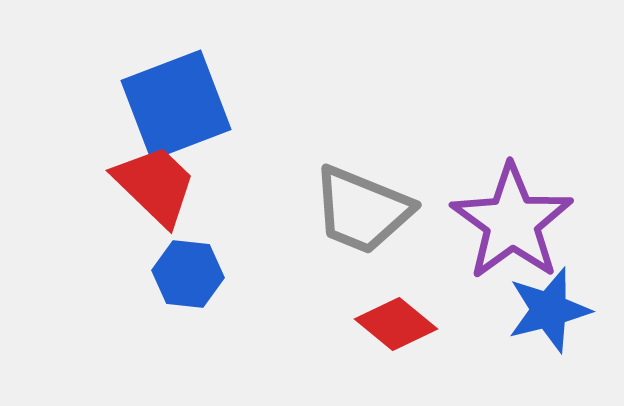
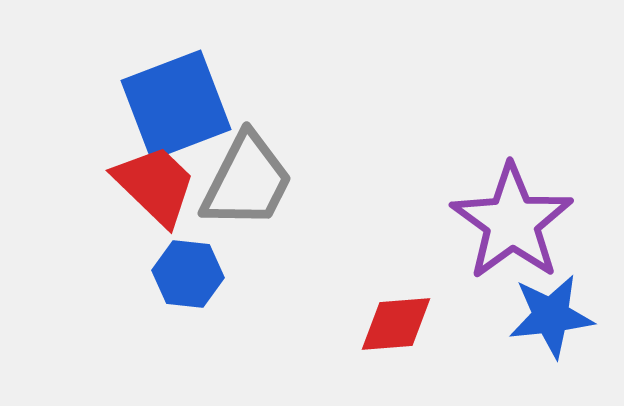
gray trapezoid: moved 115 px left, 29 px up; rotated 85 degrees counterclockwise
blue star: moved 2 px right, 6 px down; rotated 8 degrees clockwise
red diamond: rotated 44 degrees counterclockwise
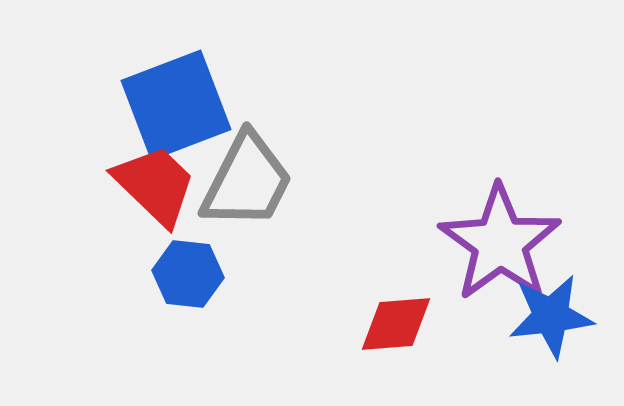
purple star: moved 12 px left, 21 px down
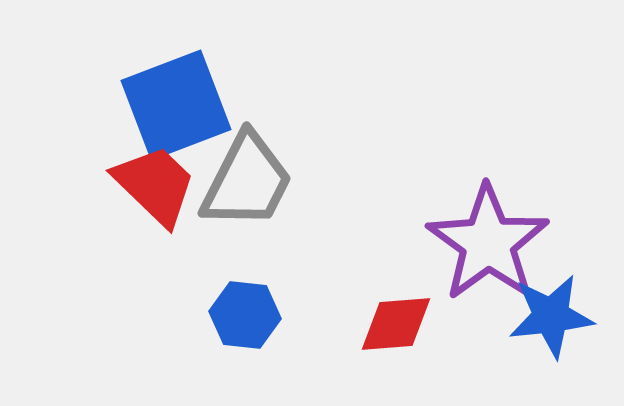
purple star: moved 12 px left
blue hexagon: moved 57 px right, 41 px down
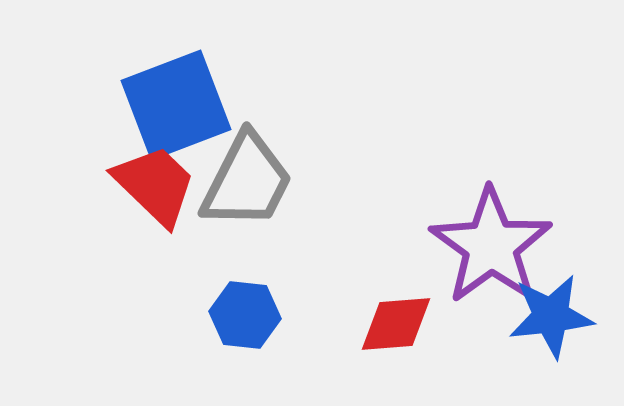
purple star: moved 3 px right, 3 px down
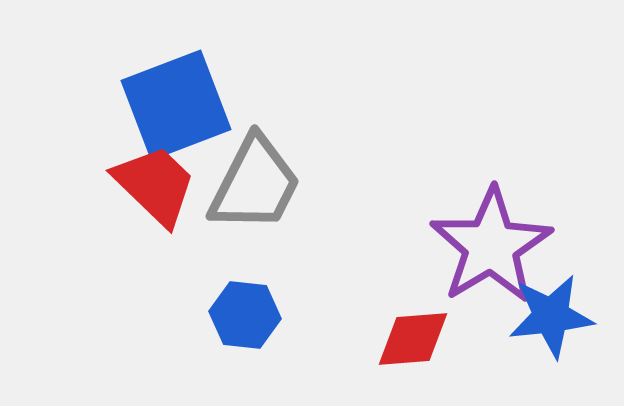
gray trapezoid: moved 8 px right, 3 px down
purple star: rotated 5 degrees clockwise
red diamond: moved 17 px right, 15 px down
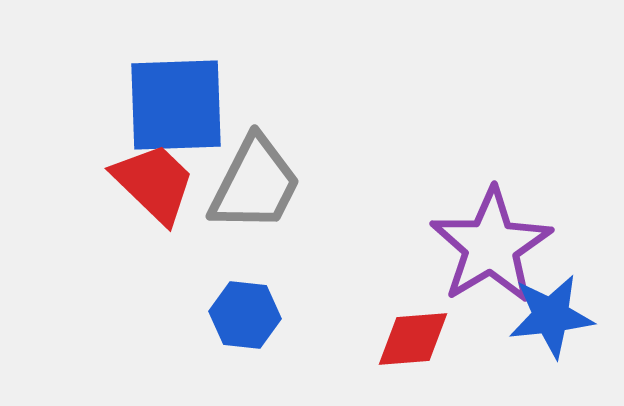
blue square: rotated 19 degrees clockwise
red trapezoid: moved 1 px left, 2 px up
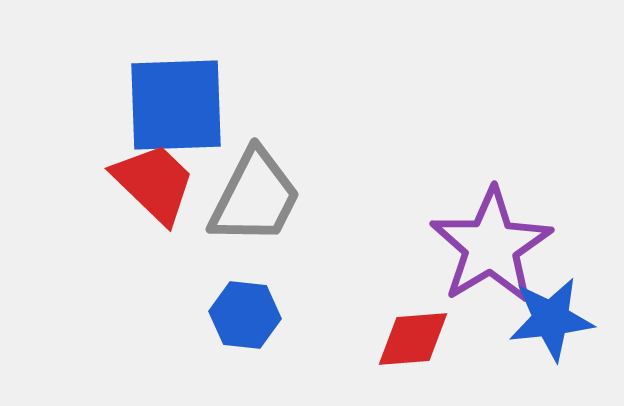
gray trapezoid: moved 13 px down
blue star: moved 3 px down
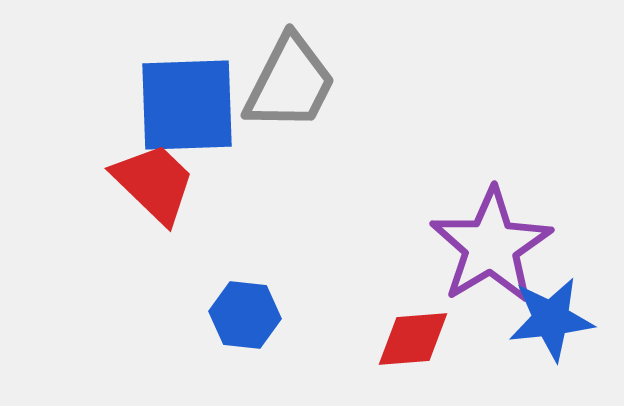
blue square: moved 11 px right
gray trapezoid: moved 35 px right, 114 px up
